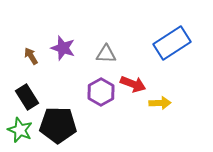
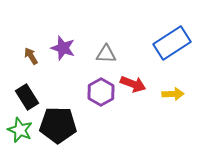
yellow arrow: moved 13 px right, 9 px up
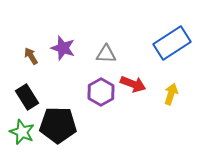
yellow arrow: moved 2 px left; rotated 70 degrees counterclockwise
green star: moved 2 px right, 2 px down
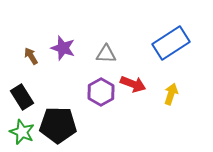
blue rectangle: moved 1 px left
black rectangle: moved 5 px left
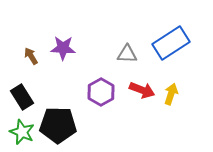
purple star: rotated 15 degrees counterclockwise
gray triangle: moved 21 px right
red arrow: moved 9 px right, 6 px down
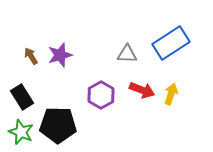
purple star: moved 3 px left, 7 px down; rotated 20 degrees counterclockwise
purple hexagon: moved 3 px down
green star: moved 1 px left
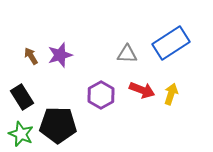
green star: moved 2 px down
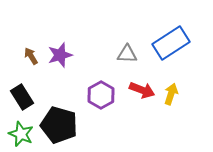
black pentagon: moved 1 px right; rotated 15 degrees clockwise
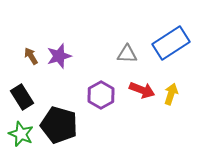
purple star: moved 1 px left, 1 px down
